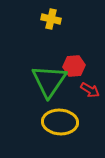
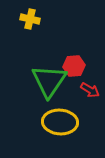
yellow cross: moved 21 px left
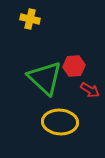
green triangle: moved 4 px left, 3 px up; rotated 21 degrees counterclockwise
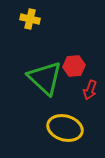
red arrow: rotated 78 degrees clockwise
yellow ellipse: moved 5 px right, 6 px down; rotated 12 degrees clockwise
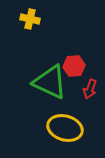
green triangle: moved 5 px right, 4 px down; rotated 18 degrees counterclockwise
red arrow: moved 1 px up
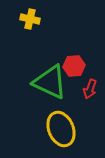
yellow ellipse: moved 4 px left, 1 px down; rotated 52 degrees clockwise
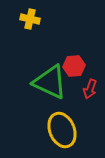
yellow ellipse: moved 1 px right, 1 px down
